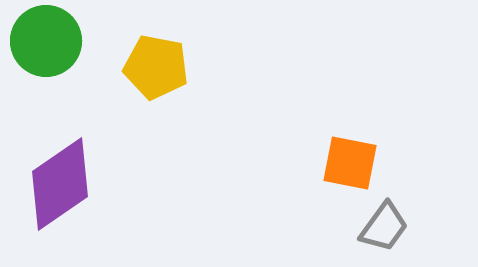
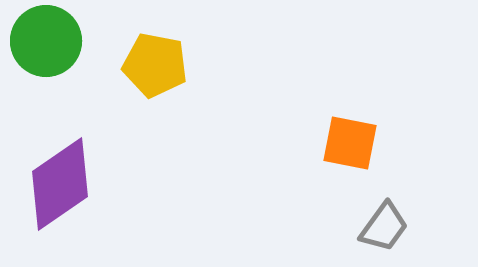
yellow pentagon: moved 1 px left, 2 px up
orange square: moved 20 px up
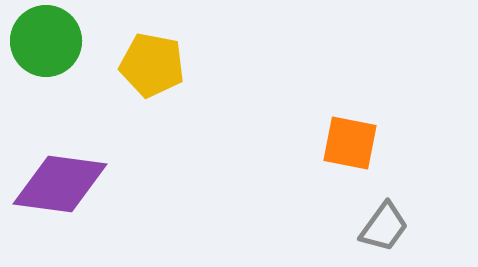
yellow pentagon: moved 3 px left
purple diamond: rotated 42 degrees clockwise
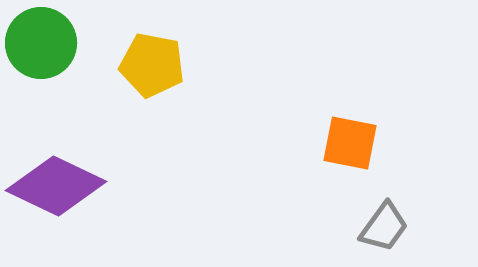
green circle: moved 5 px left, 2 px down
purple diamond: moved 4 px left, 2 px down; rotated 18 degrees clockwise
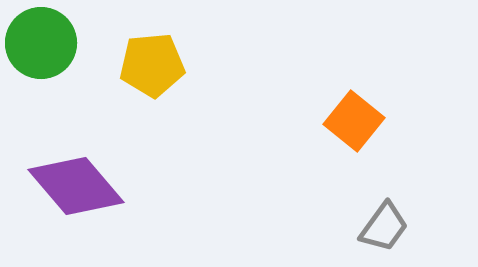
yellow pentagon: rotated 16 degrees counterclockwise
orange square: moved 4 px right, 22 px up; rotated 28 degrees clockwise
purple diamond: moved 20 px right; rotated 24 degrees clockwise
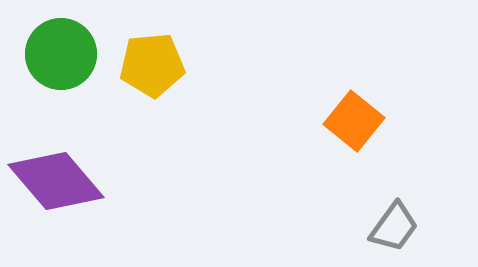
green circle: moved 20 px right, 11 px down
purple diamond: moved 20 px left, 5 px up
gray trapezoid: moved 10 px right
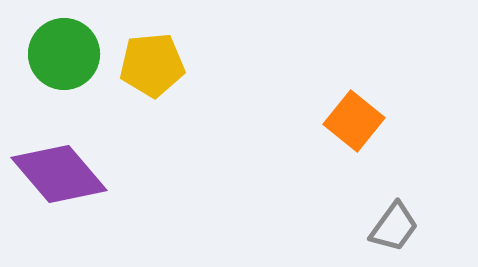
green circle: moved 3 px right
purple diamond: moved 3 px right, 7 px up
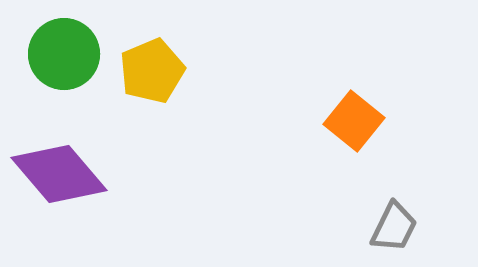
yellow pentagon: moved 6 px down; rotated 18 degrees counterclockwise
gray trapezoid: rotated 10 degrees counterclockwise
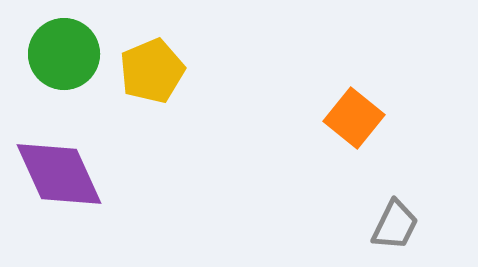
orange square: moved 3 px up
purple diamond: rotated 16 degrees clockwise
gray trapezoid: moved 1 px right, 2 px up
